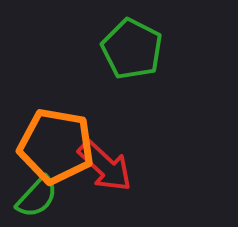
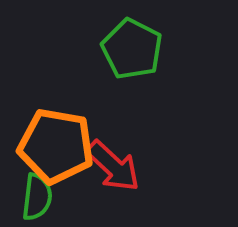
red arrow: moved 8 px right
green semicircle: rotated 36 degrees counterclockwise
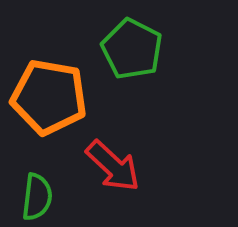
orange pentagon: moved 7 px left, 49 px up
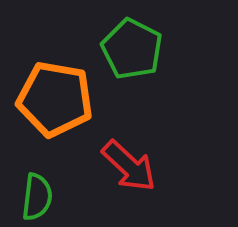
orange pentagon: moved 6 px right, 2 px down
red arrow: moved 16 px right
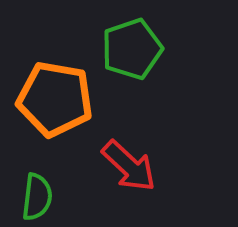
green pentagon: rotated 26 degrees clockwise
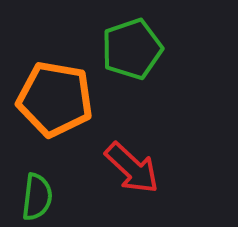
red arrow: moved 3 px right, 2 px down
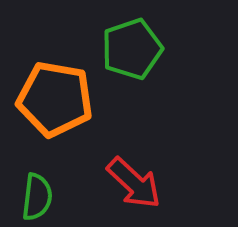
red arrow: moved 2 px right, 15 px down
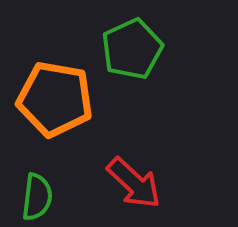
green pentagon: rotated 6 degrees counterclockwise
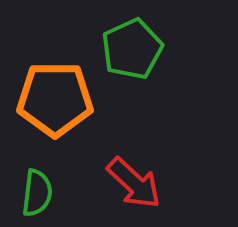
orange pentagon: rotated 10 degrees counterclockwise
green semicircle: moved 4 px up
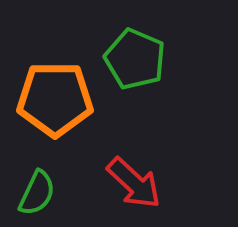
green pentagon: moved 3 px right, 10 px down; rotated 24 degrees counterclockwise
green semicircle: rotated 18 degrees clockwise
